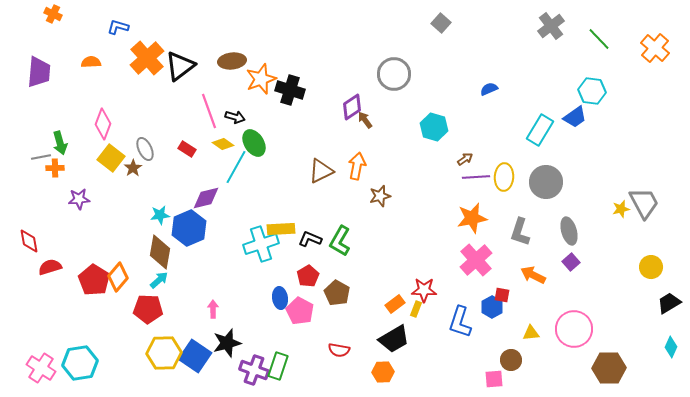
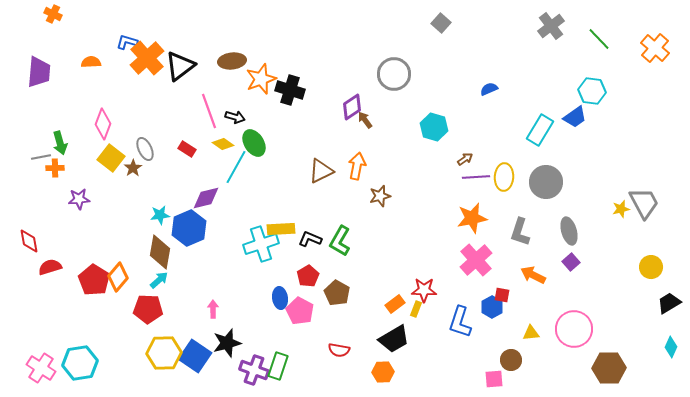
blue L-shape at (118, 27): moved 9 px right, 15 px down
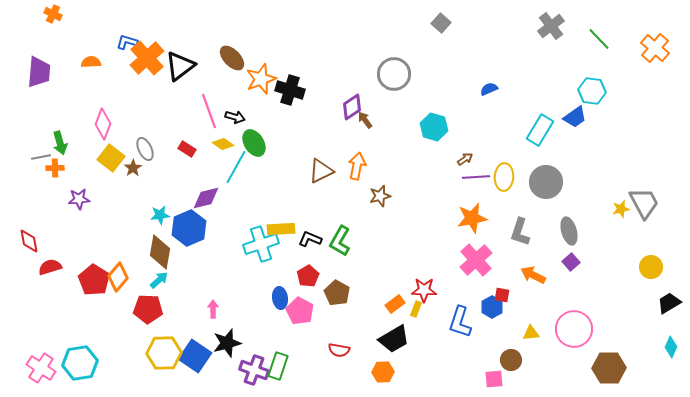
brown ellipse at (232, 61): moved 3 px up; rotated 52 degrees clockwise
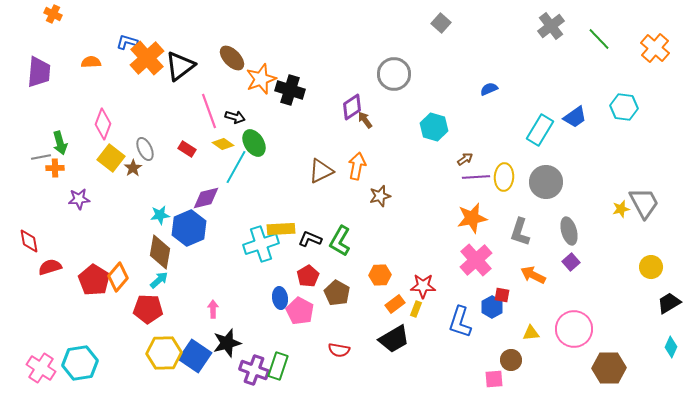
cyan hexagon at (592, 91): moved 32 px right, 16 px down
red star at (424, 290): moved 1 px left, 4 px up
orange hexagon at (383, 372): moved 3 px left, 97 px up
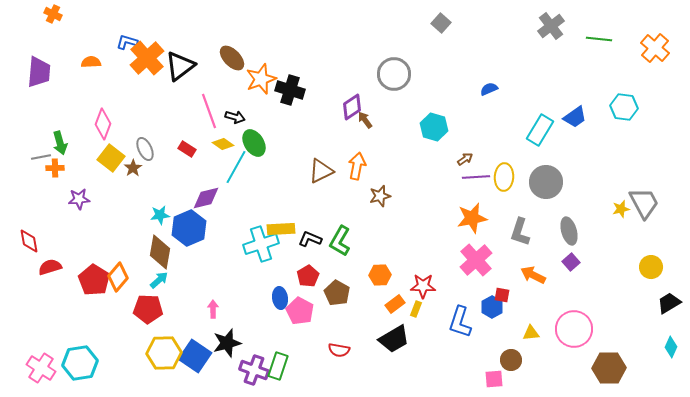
green line at (599, 39): rotated 40 degrees counterclockwise
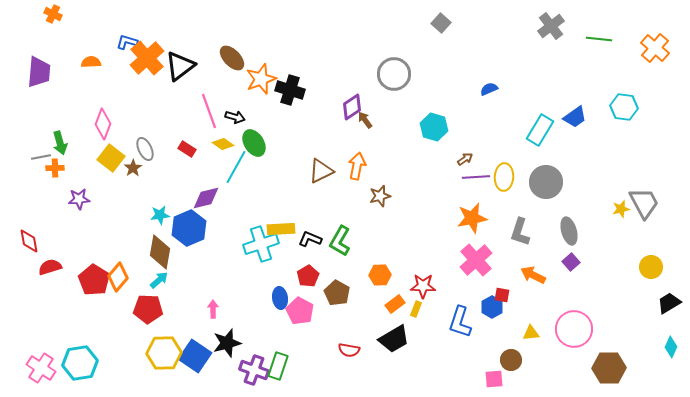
red semicircle at (339, 350): moved 10 px right
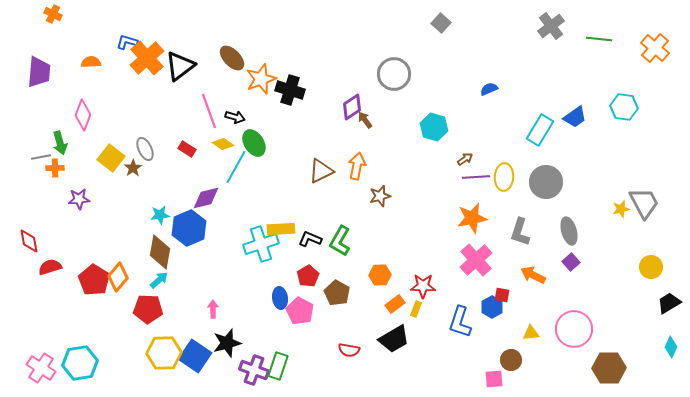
pink diamond at (103, 124): moved 20 px left, 9 px up
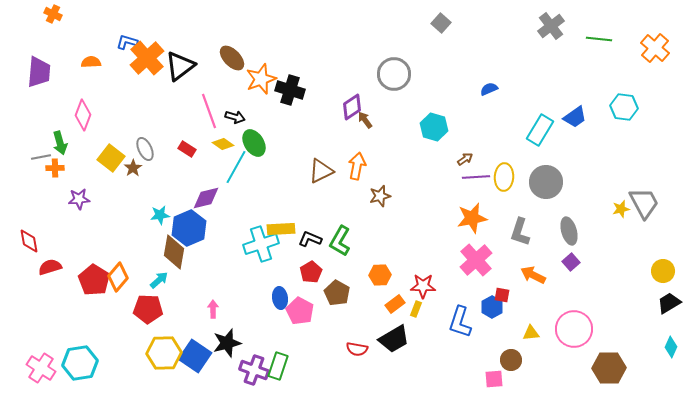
brown diamond at (160, 252): moved 14 px right
yellow circle at (651, 267): moved 12 px right, 4 px down
red pentagon at (308, 276): moved 3 px right, 4 px up
red semicircle at (349, 350): moved 8 px right, 1 px up
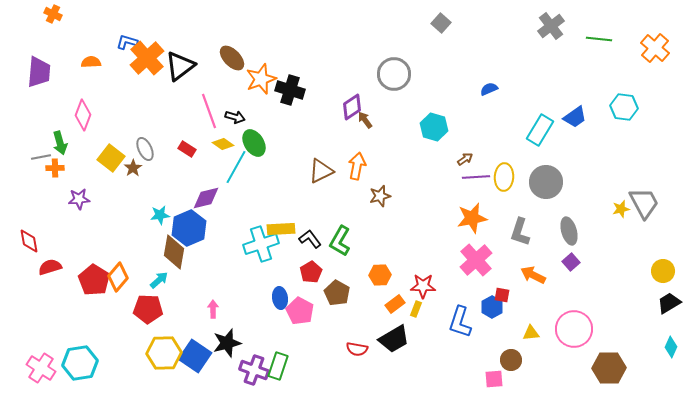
black L-shape at (310, 239): rotated 30 degrees clockwise
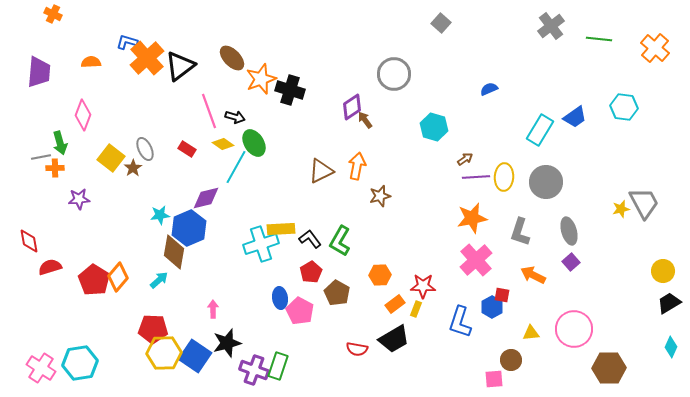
red pentagon at (148, 309): moved 5 px right, 20 px down
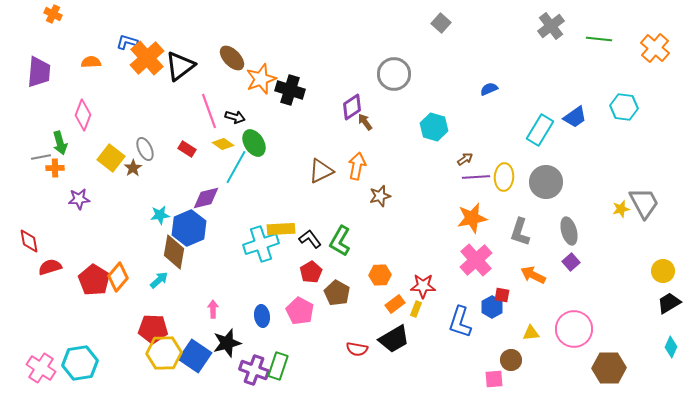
brown arrow at (365, 120): moved 2 px down
blue ellipse at (280, 298): moved 18 px left, 18 px down
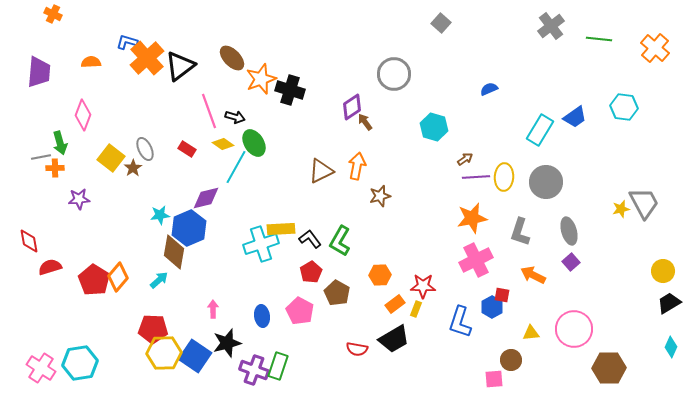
pink cross at (476, 260): rotated 16 degrees clockwise
